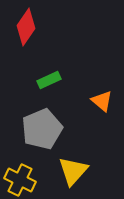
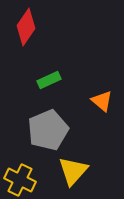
gray pentagon: moved 6 px right, 1 px down
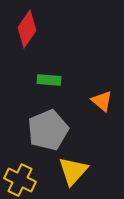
red diamond: moved 1 px right, 2 px down
green rectangle: rotated 30 degrees clockwise
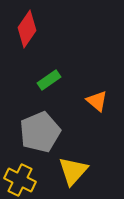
green rectangle: rotated 40 degrees counterclockwise
orange triangle: moved 5 px left
gray pentagon: moved 8 px left, 2 px down
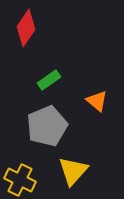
red diamond: moved 1 px left, 1 px up
gray pentagon: moved 7 px right, 6 px up
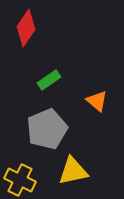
gray pentagon: moved 3 px down
yellow triangle: rotated 36 degrees clockwise
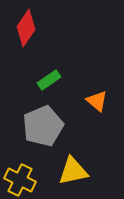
gray pentagon: moved 4 px left, 3 px up
